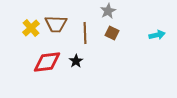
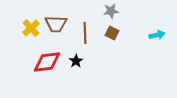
gray star: moved 3 px right; rotated 21 degrees clockwise
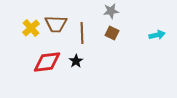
brown line: moved 3 px left
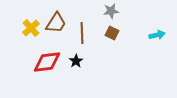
brown trapezoid: moved 1 px up; rotated 60 degrees counterclockwise
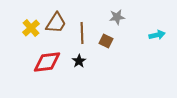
gray star: moved 6 px right, 6 px down
brown square: moved 6 px left, 8 px down
black star: moved 3 px right
